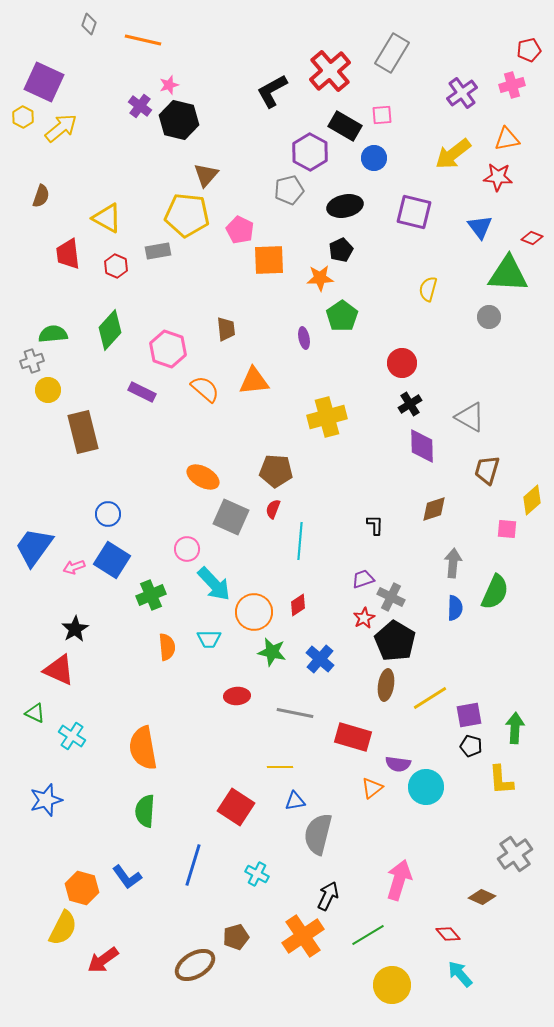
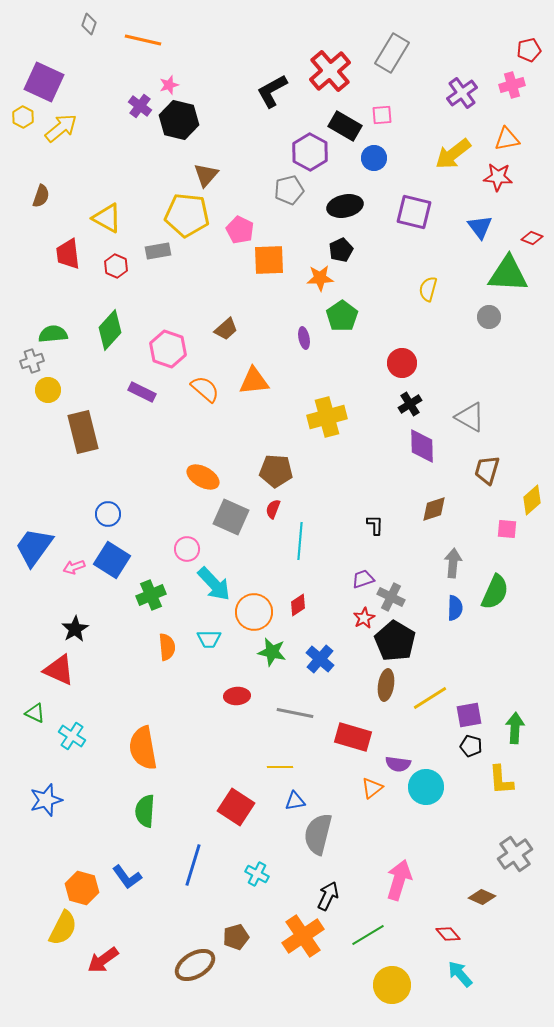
brown trapezoid at (226, 329): rotated 55 degrees clockwise
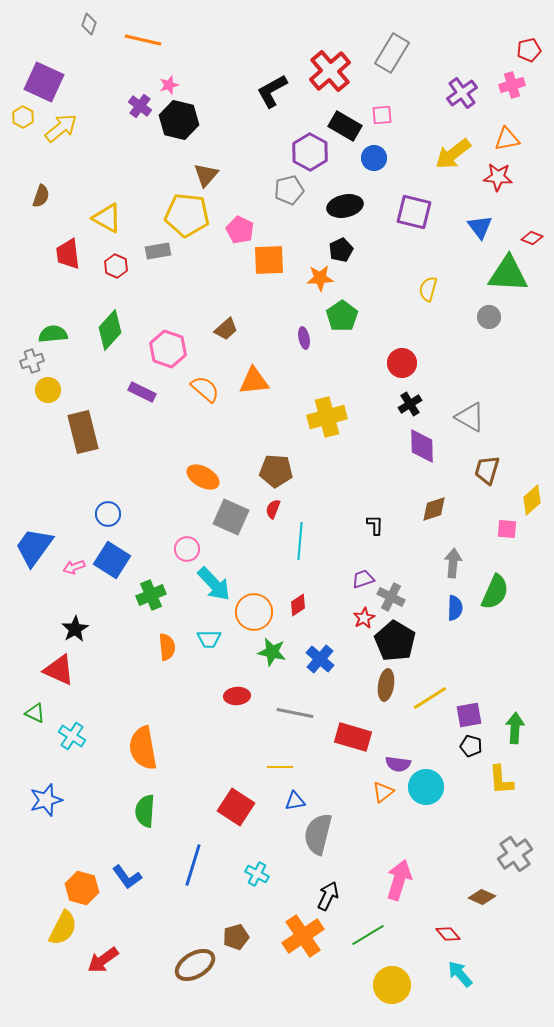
orange triangle at (372, 788): moved 11 px right, 4 px down
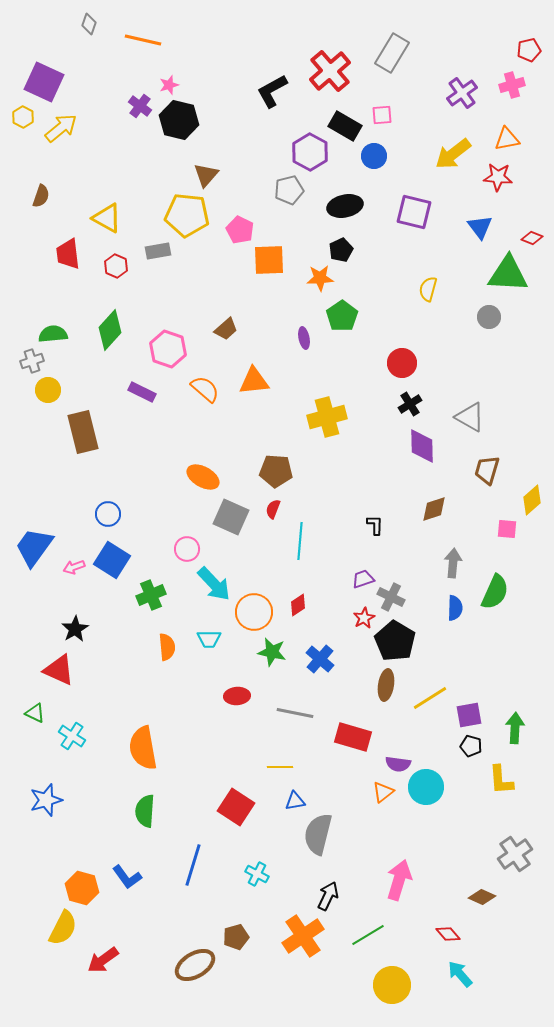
blue circle at (374, 158): moved 2 px up
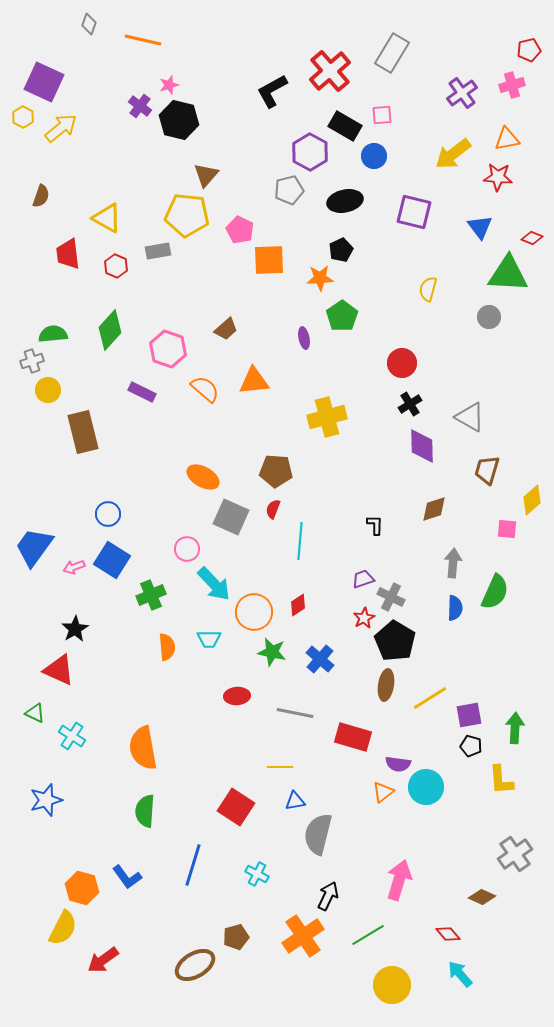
black ellipse at (345, 206): moved 5 px up
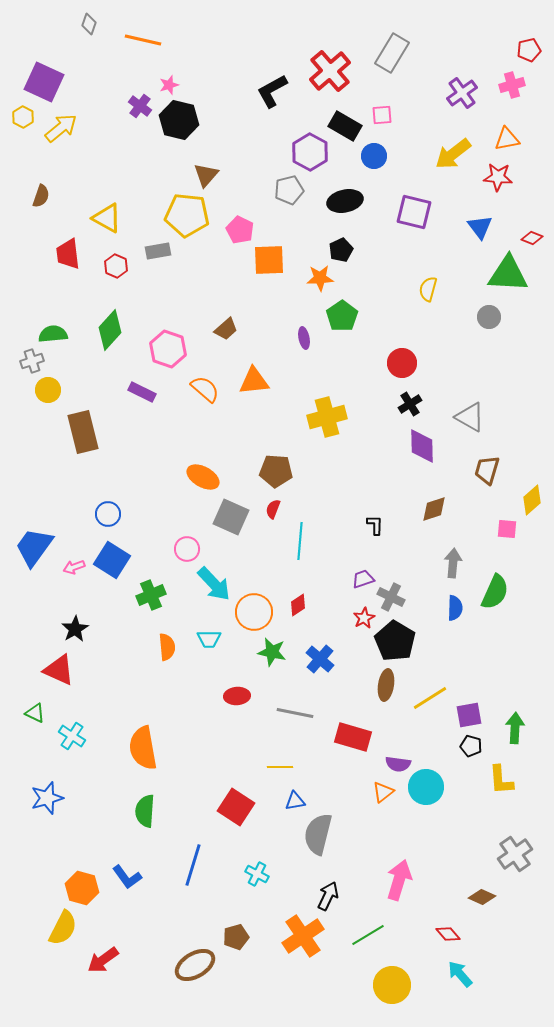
blue star at (46, 800): moved 1 px right, 2 px up
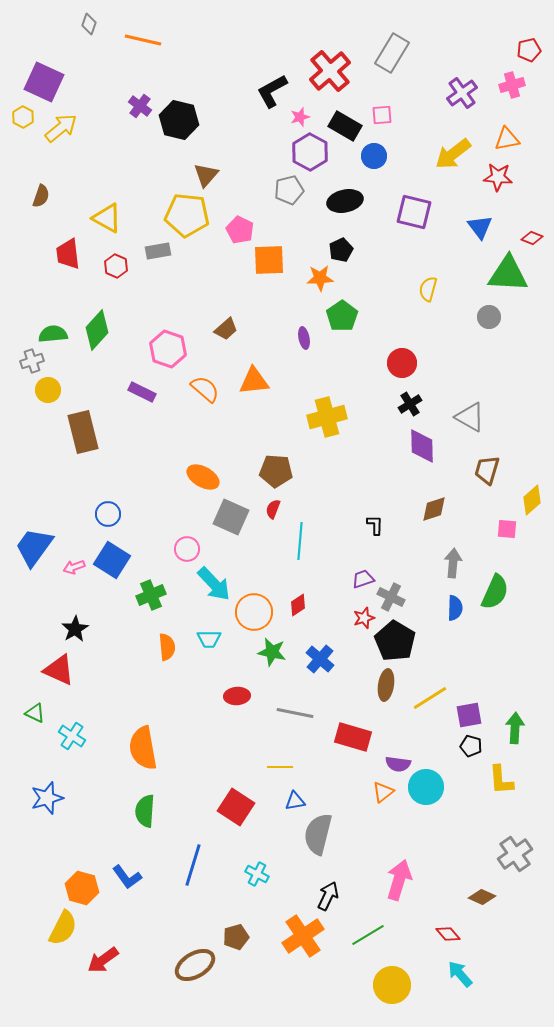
pink star at (169, 85): moved 131 px right, 32 px down
green diamond at (110, 330): moved 13 px left
red star at (364, 618): rotated 10 degrees clockwise
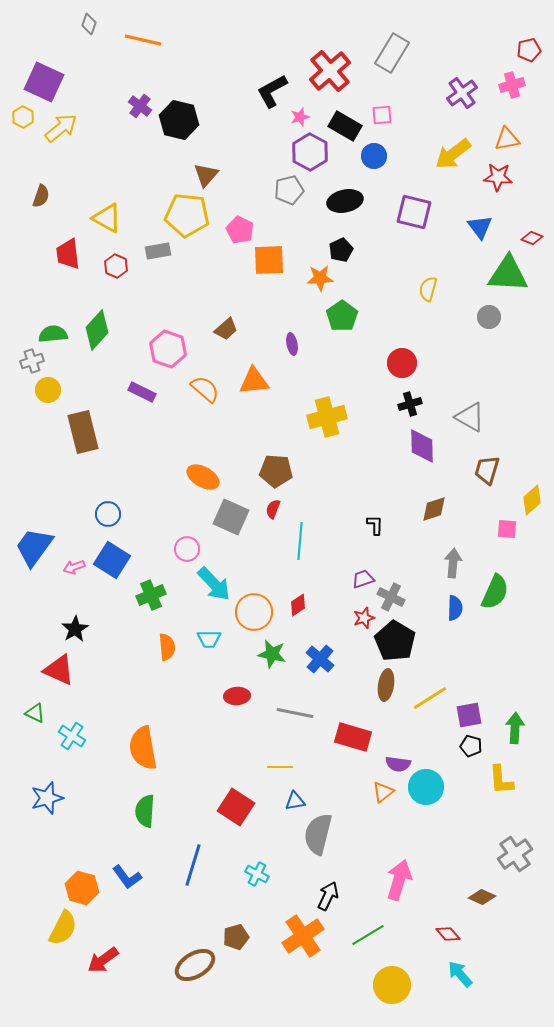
purple ellipse at (304, 338): moved 12 px left, 6 px down
black cross at (410, 404): rotated 15 degrees clockwise
green star at (272, 652): moved 2 px down
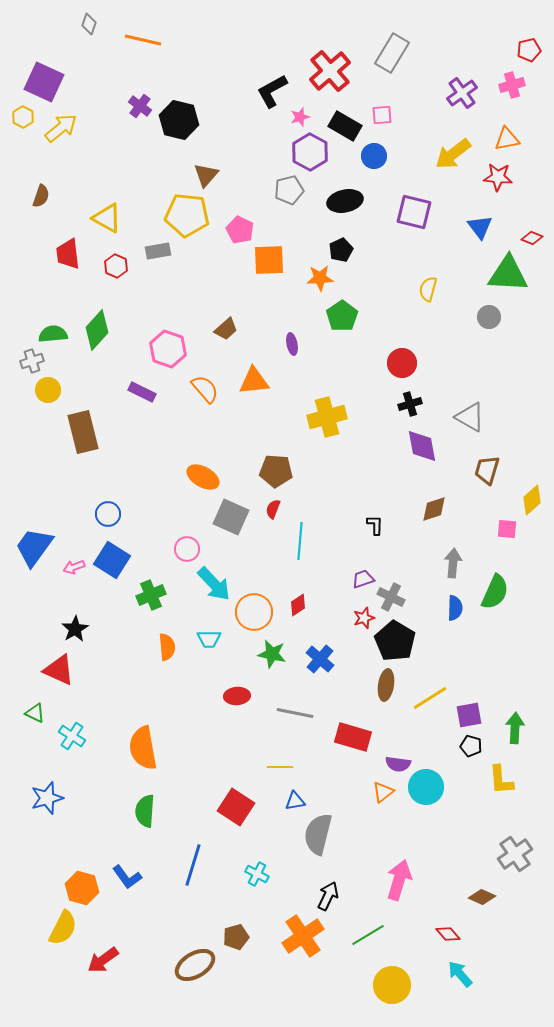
orange semicircle at (205, 389): rotated 8 degrees clockwise
purple diamond at (422, 446): rotated 9 degrees counterclockwise
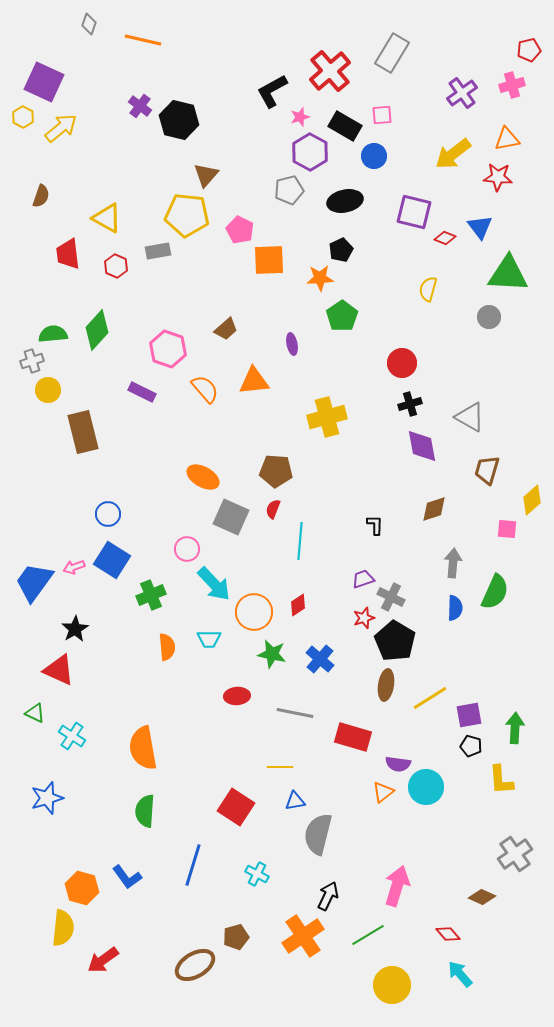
red diamond at (532, 238): moved 87 px left
blue trapezoid at (34, 547): moved 35 px down
pink arrow at (399, 880): moved 2 px left, 6 px down
yellow semicircle at (63, 928): rotated 21 degrees counterclockwise
